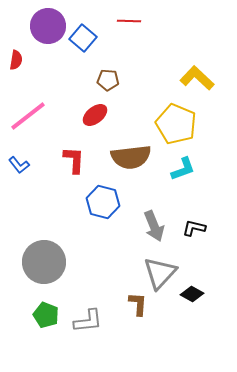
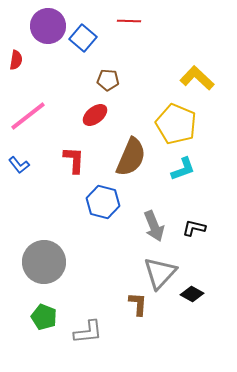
brown semicircle: rotated 60 degrees counterclockwise
green pentagon: moved 2 px left, 2 px down
gray L-shape: moved 11 px down
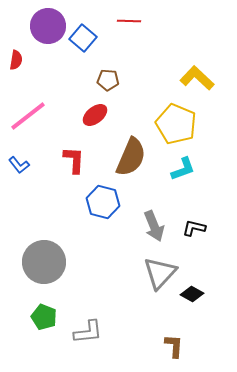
brown L-shape: moved 36 px right, 42 px down
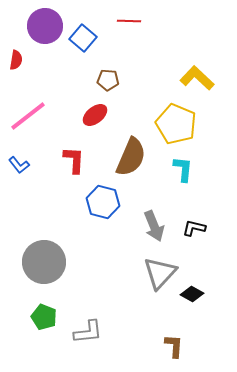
purple circle: moved 3 px left
cyan L-shape: rotated 64 degrees counterclockwise
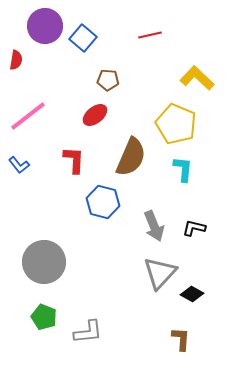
red line: moved 21 px right, 14 px down; rotated 15 degrees counterclockwise
brown L-shape: moved 7 px right, 7 px up
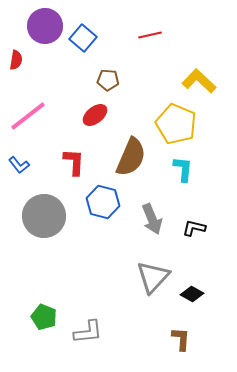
yellow L-shape: moved 2 px right, 3 px down
red L-shape: moved 2 px down
gray arrow: moved 2 px left, 7 px up
gray circle: moved 46 px up
gray triangle: moved 7 px left, 4 px down
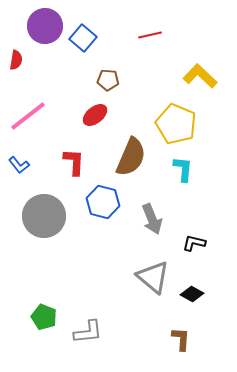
yellow L-shape: moved 1 px right, 5 px up
black L-shape: moved 15 px down
gray triangle: rotated 33 degrees counterclockwise
